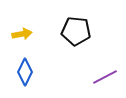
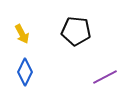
yellow arrow: rotated 72 degrees clockwise
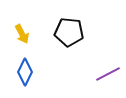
black pentagon: moved 7 px left, 1 px down
purple line: moved 3 px right, 3 px up
